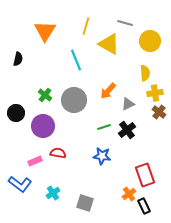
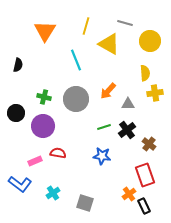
black semicircle: moved 6 px down
green cross: moved 1 px left, 2 px down; rotated 24 degrees counterclockwise
gray circle: moved 2 px right, 1 px up
gray triangle: rotated 24 degrees clockwise
brown cross: moved 10 px left, 32 px down
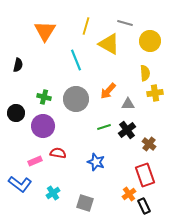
blue star: moved 6 px left, 6 px down; rotated 12 degrees clockwise
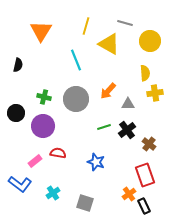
orange triangle: moved 4 px left
pink rectangle: rotated 16 degrees counterclockwise
